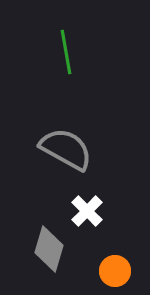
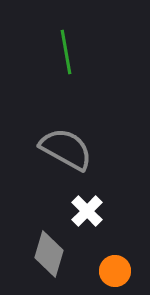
gray diamond: moved 5 px down
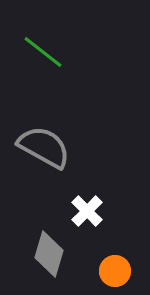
green line: moved 23 px left; rotated 42 degrees counterclockwise
gray semicircle: moved 22 px left, 2 px up
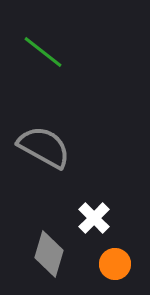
white cross: moved 7 px right, 7 px down
orange circle: moved 7 px up
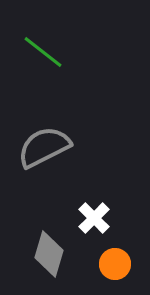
gray semicircle: rotated 56 degrees counterclockwise
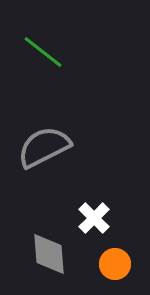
gray diamond: rotated 21 degrees counterclockwise
